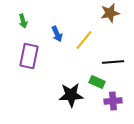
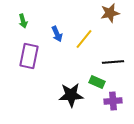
yellow line: moved 1 px up
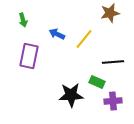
green arrow: moved 1 px up
blue arrow: rotated 140 degrees clockwise
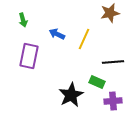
yellow line: rotated 15 degrees counterclockwise
black star: rotated 25 degrees counterclockwise
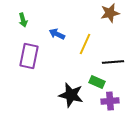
yellow line: moved 1 px right, 5 px down
black star: rotated 30 degrees counterclockwise
purple cross: moved 3 px left
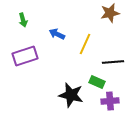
purple rectangle: moved 4 px left; rotated 60 degrees clockwise
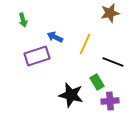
blue arrow: moved 2 px left, 3 px down
purple rectangle: moved 12 px right
black line: rotated 25 degrees clockwise
green rectangle: rotated 35 degrees clockwise
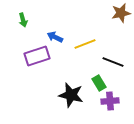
brown star: moved 11 px right
yellow line: rotated 45 degrees clockwise
green rectangle: moved 2 px right, 1 px down
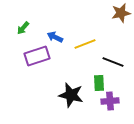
green arrow: moved 8 px down; rotated 56 degrees clockwise
green rectangle: rotated 28 degrees clockwise
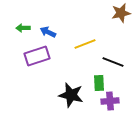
green arrow: rotated 48 degrees clockwise
blue arrow: moved 7 px left, 5 px up
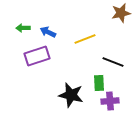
yellow line: moved 5 px up
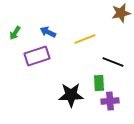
green arrow: moved 8 px left, 5 px down; rotated 56 degrees counterclockwise
black star: rotated 15 degrees counterclockwise
